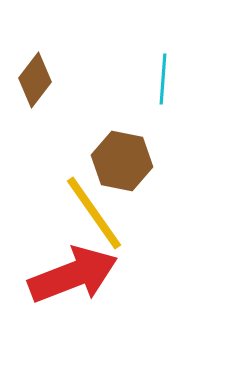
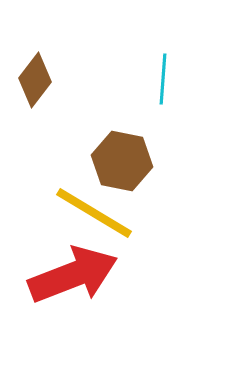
yellow line: rotated 24 degrees counterclockwise
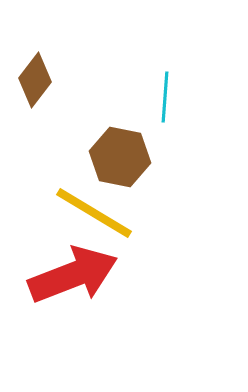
cyan line: moved 2 px right, 18 px down
brown hexagon: moved 2 px left, 4 px up
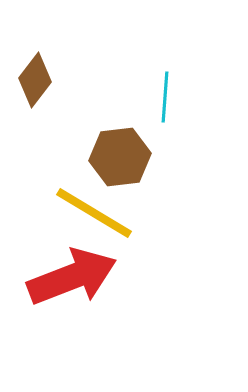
brown hexagon: rotated 18 degrees counterclockwise
red arrow: moved 1 px left, 2 px down
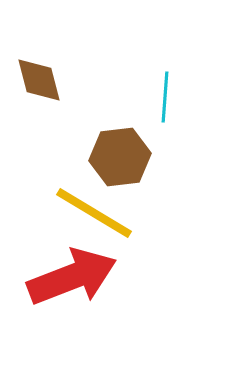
brown diamond: moved 4 px right; rotated 52 degrees counterclockwise
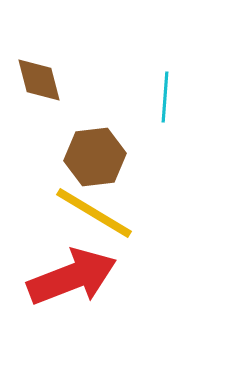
brown hexagon: moved 25 px left
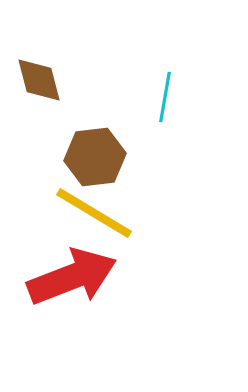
cyan line: rotated 6 degrees clockwise
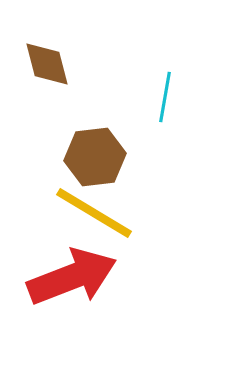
brown diamond: moved 8 px right, 16 px up
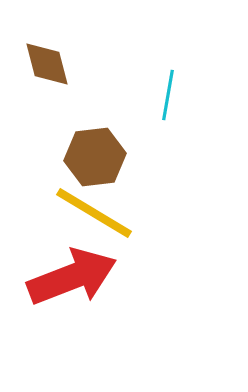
cyan line: moved 3 px right, 2 px up
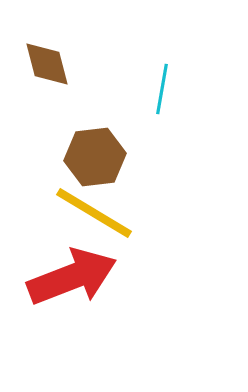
cyan line: moved 6 px left, 6 px up
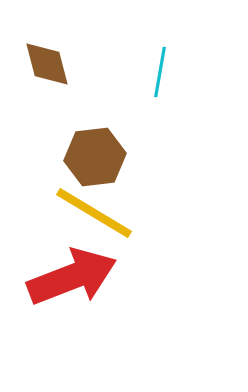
cyan line: moved 2 px left, 17 px up
